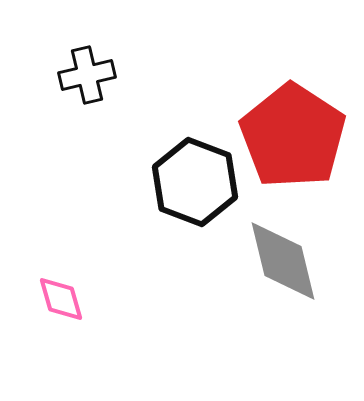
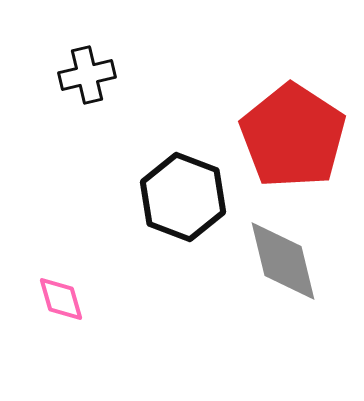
black hexagon: moved 12 px left, 15 px down
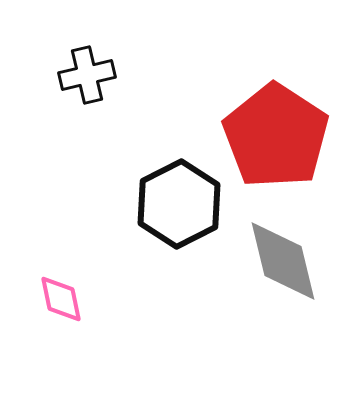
red pentagon: moved 17 px left
black hexagon: moved 4 px left, 7 px down; rotated 12 degrees clockwise
pink diamond: rotated 4 degrees clockwise
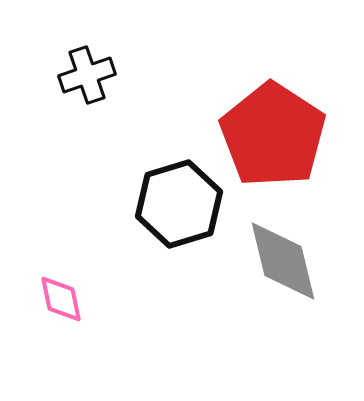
black cross: rotated 6 degrees counterclockwise
red pentagon: moved 3 px left, 1 px up
black hexagon: rotated 10 degrees clockwise
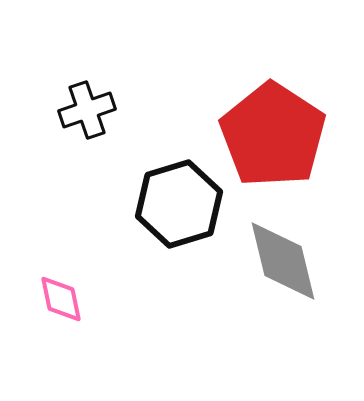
black cross: moved 35 px down
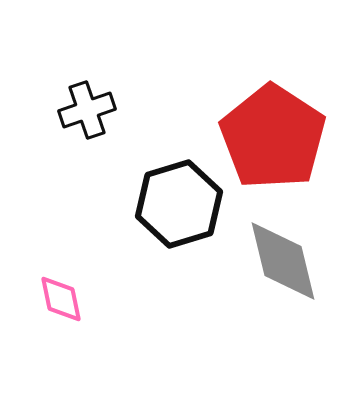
red pentagon: moved 2 px down
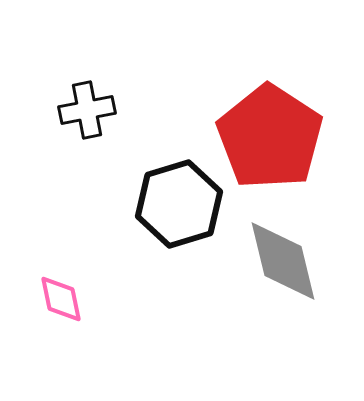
black cross: rotated 8 degrees clockwise
red pentagon: moved 3 px left
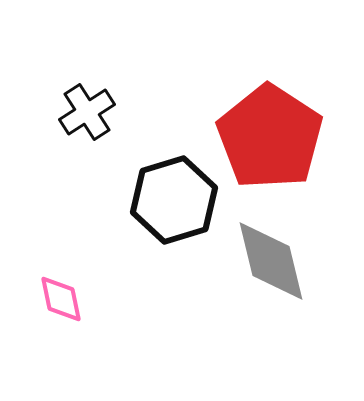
black cross: moved 2 px down; rotated 22 degrees counterclockwise
black hexagon: moved 5 px left, 4 px up
gray diamond: moved 12 px left
